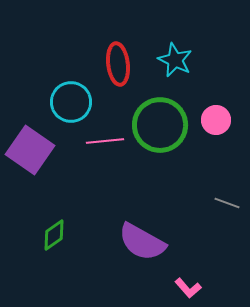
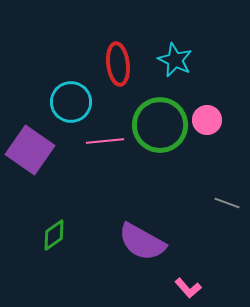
pink circle: moved 9 px left
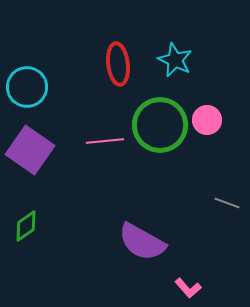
cyan circle: moved 44 px left, 15 px up
green diamond: moved 28 px left, 9 px up
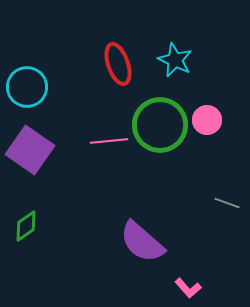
red ellipse: rotated 12 degrees counterclockwise
pink line: moved 4 px right
purple semicircle: rotated 12 degrees clockwise
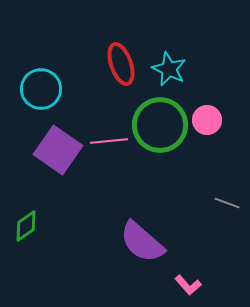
cyan star: moved 6 px left, 9 px down
red ellipse: moved 3 px right
cyan circle: moved 14 px right, 2 px down
purple square: moved 28 px right
pink L-shape: moved 3 px up
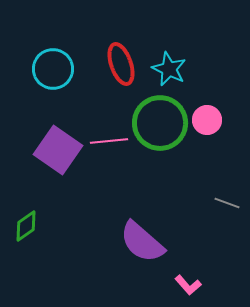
cyan circle: moved 12 px right, 20 px up
green circle: moved 2 px up
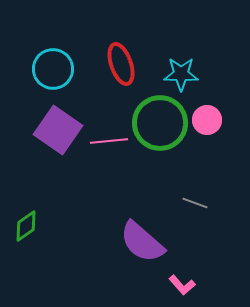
cyan star: moved 12 px right, 5 px down; rotated 24 degrees counterclockwise
purple square: moved 20 px up
gray line: moved 32 px left
pink L-shape: moved 6 px left
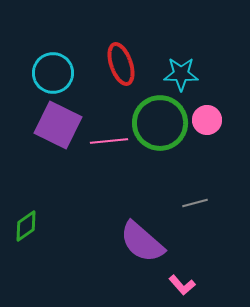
cyan circle: moved 4 px down
purple square: moved 5 px up; rotated 9 degrees counterclockwise
gray line: rotated 35 degrees counterclockwise
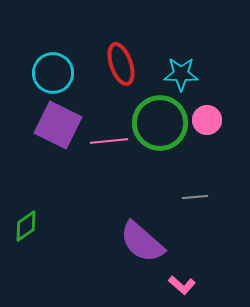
gray line: moved 6 px up; rotated 10 degrees clockwise
pink L-shape: rotated 8 degrees counterclockwise
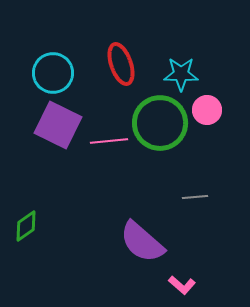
pink circle: moved 10 px up
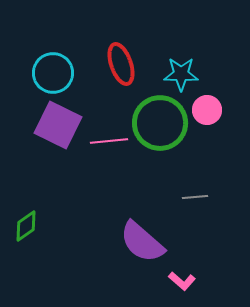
pink L-shape: moved 4 px up
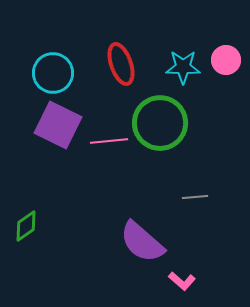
cyan star: moved 2 px right, 7 px up
pink circle: moved 19 px right, 50 px up
